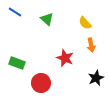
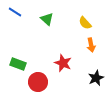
red star: moved 2 px left, 5 px down
green rectangle: moved 1 px right, 1 px down
red circle: moved 3 px left, 1 px up
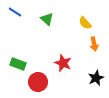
orange arrow: moved 3 px right, 1 px up
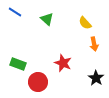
black star: rotated 14 degrees counterclockwise
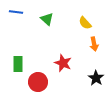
blue line: moved 1 px right; rotated 24 degrees counterclockwise
green rectangle: rotated 70 degrees clockwise
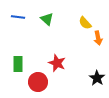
blue line: moved 2 px right, 5 px down
orange arrow: moved 4 px right, 6 px up
red star: moved 6 px left
black star: moved 1 px right
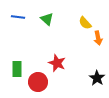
green rectangle: moved 1 px left, 5 px down
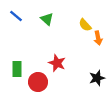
blue line: moved 2 px left, 1 px up; rotated 32 degrees clockwise
yellow semicircle: moved 2 px down
black star: rotated 21 degrees clockwise
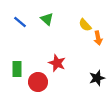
blue line: moved 4 px right, 6 px down
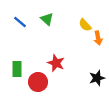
red star: moved 1 px left
